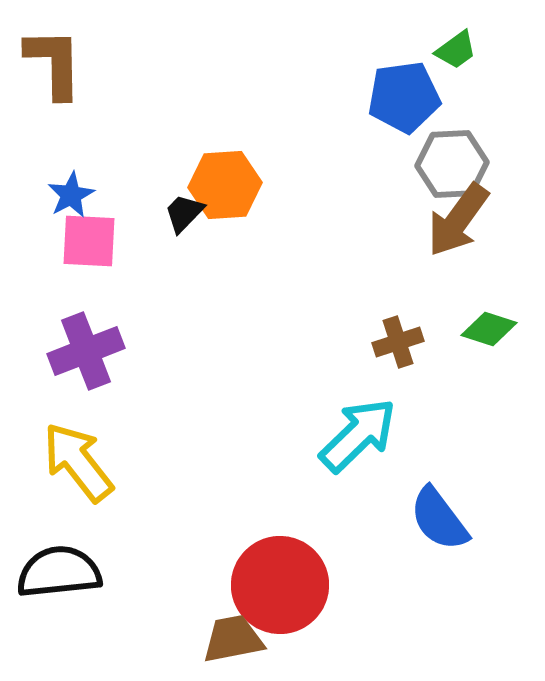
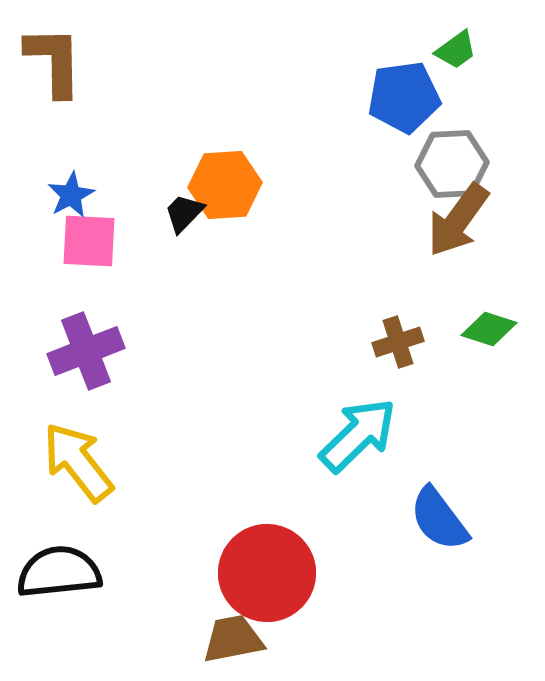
brown L-shape: moved 2 px up
red circle: moved 13 px left, 12 px up
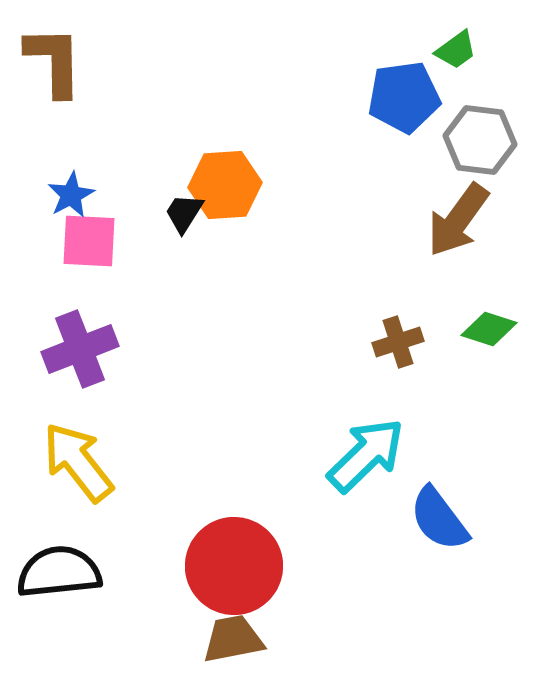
gray hexagon: moved 28 px right, 24 px up; rotated 10 degrees clockwise
black trapezoid: rotated 12 degrees counterclockwise
purple cross: moved 6 px left, 2 px up
cyan arrow: moved 8 px right, 20 px down
red circle: moved 33 px left, 7 px up
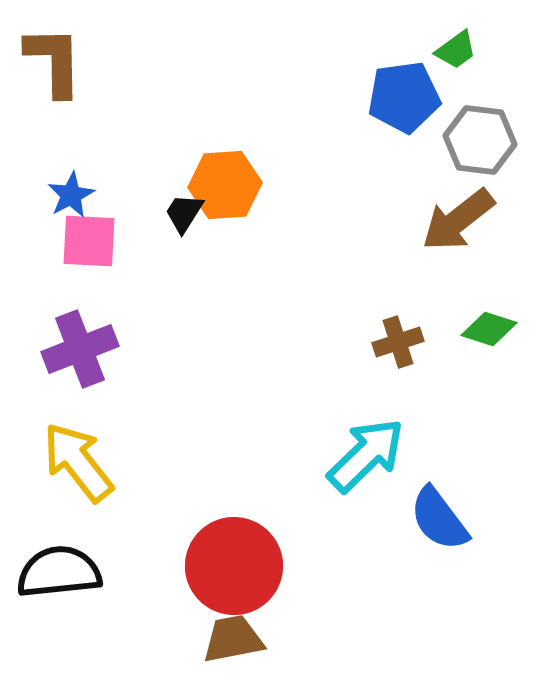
brown arrow: rotated 16 degrees clockwise
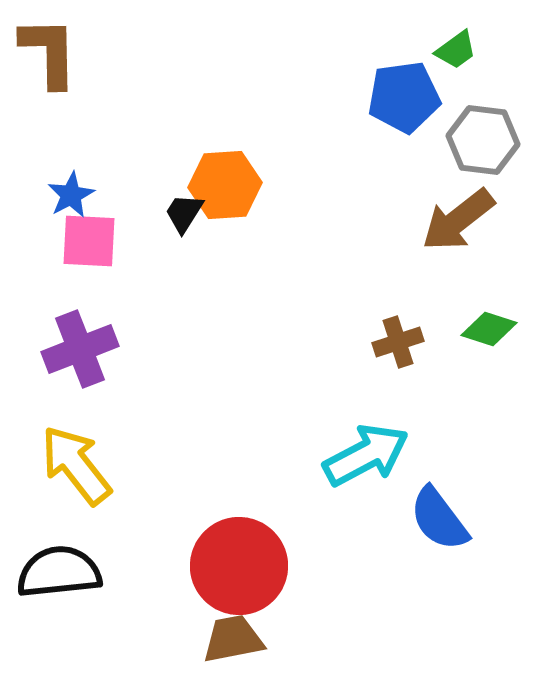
brown L-shape: moved 5 px left, 9 px up
gray hexagon: moved 3 px right
cyan arrow: rotated 16 degrees clockwise
yellow arrow: moved 2 px left, 3 px down
red circle: moved 5 px right
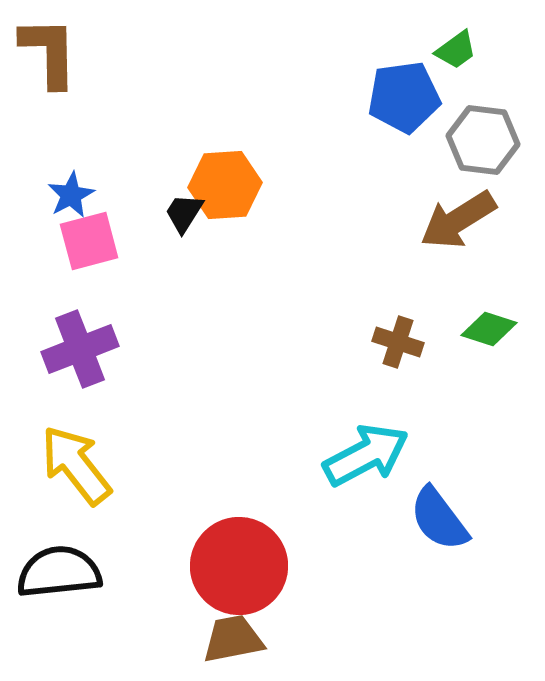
brown arrow: rotated 6 degrees clockwise
pink square: rotated 18 degrees counterclockwise
brown cross: rotated 36 degrees clockwise
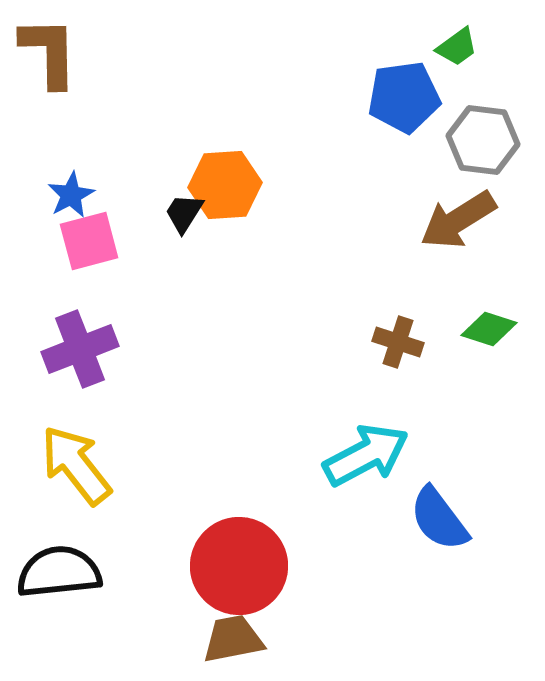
green trapezoid: moved 1 px right, 3 px up
